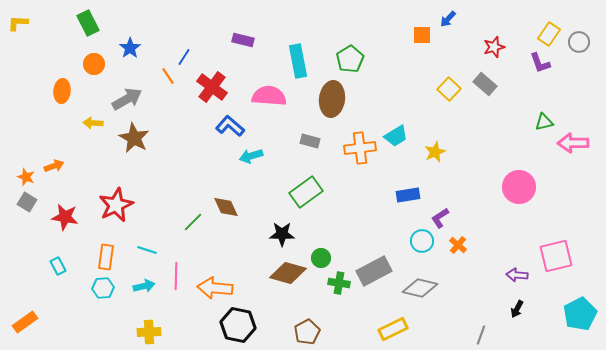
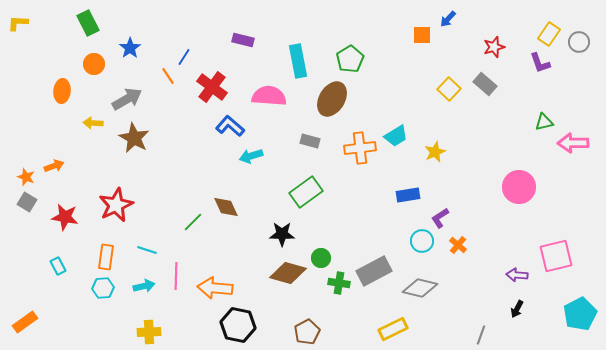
brown ellipse at (332, 99): rotated 24 degrees clockwise
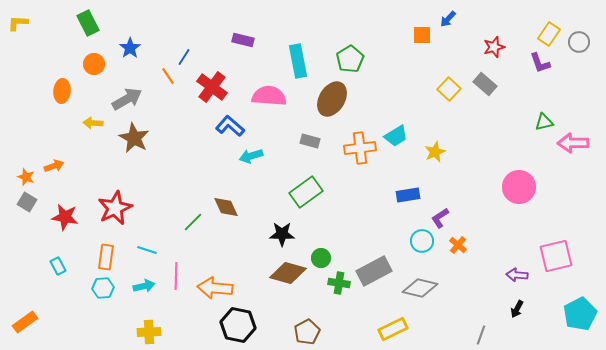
red star at (116, 205): moved 1 px left, 3 px down
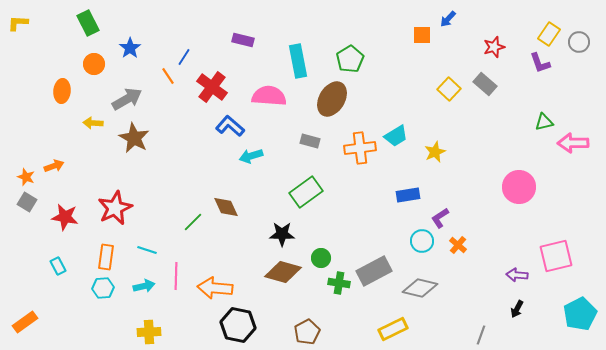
brown diamond at (288, 273): moved 5 px left, 1 px up
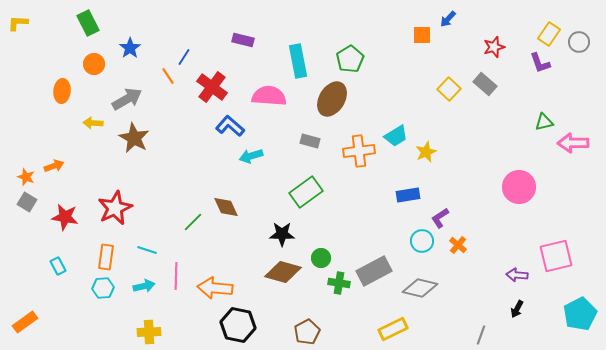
orange cross at (360, 148): moved 1 px left, 3 px down
yellow star at (435, 152): moved 9 px left
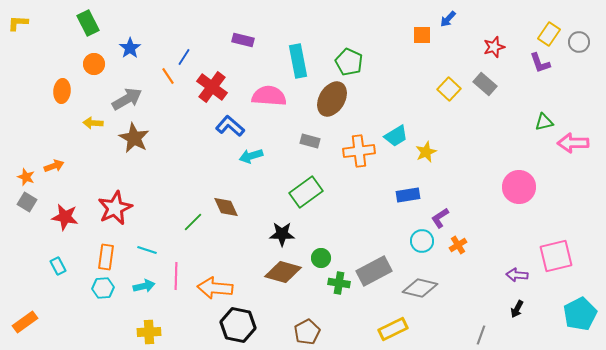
green pentagon at (350, 59): moved 1 px left, 3 px down; rotated 16 degrees counterclockwise
orange cross at (458, 245): rotated 18 degrees clockwise
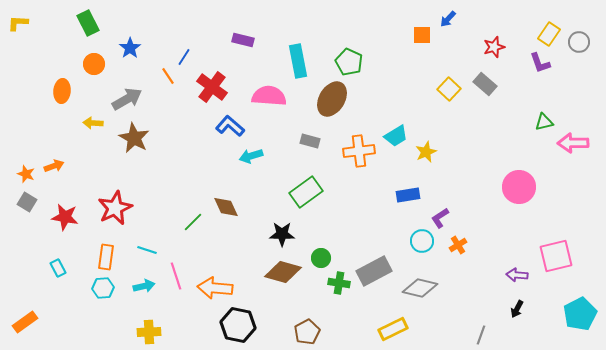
orange star at (26, 177): moved 3 px up
cyan rectangle at (58, 266): moved 2 px down
pink line at (176, 276): rotated 20 degrees counterclockwise
